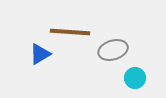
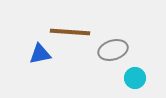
blue triangle: rotated 20 degrees clockwise
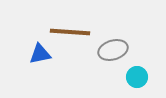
cyan circle: moved 2 px right, 1 px up
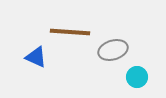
blue triangle: moved 4 px left, 3 px down; rotated 35 degrees clockwise
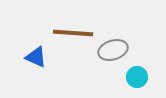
brown line: moved 3 px right, 1 px down
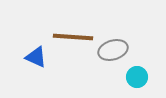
brown line: moved 4 px down
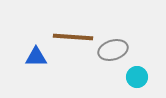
blue triangle: rotated 25 degrees counterclockwise
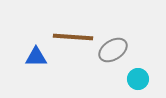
gray ellipse: rotated 16 degrees counterclockwise
cyan circle: moved 1 px right, 2 px down
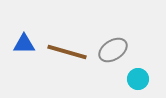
brown line: moved 6 px left, 15 px down; rotated 12 degrees clockwise
blue triangle: moved 12 px left, 13 px up
